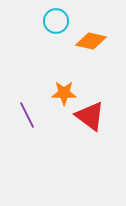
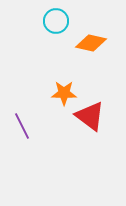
orange diamond: moved 2 px down
purple line: moved 5 px left, 11 px down
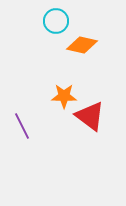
orange diamond: moved 9 px left, 2 px down
orange star: moved 3 px down
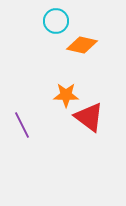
orange star: moved 2 px right, 1 px up
red triangle: moved 1 px left, 1 px down
purple line: moved 1 px up
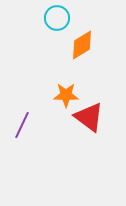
cyan circle: moved 1 px right, 3 px up
orange diamond: rotated 44 degrees counterclockwise
purple line: rotated 52 degrees clockwise
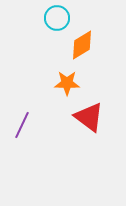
orange star: moved 1 px right, 12 px up
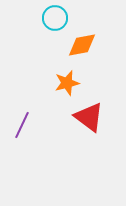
cyan circle: moved 2 px left
orange diamond: rotated 20 degrees clockwise
orange star: rotated 15 degrees counterclockwise
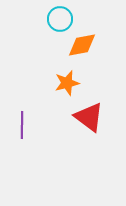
cyan circle: moved 5 px right, 1 px down
purple line: rotated 24 degrees counterclockwise
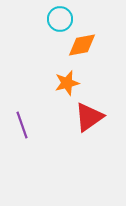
red triangle: rotated 48 degrees clockwise
purple line: rotated 20 degrees counterclockwise
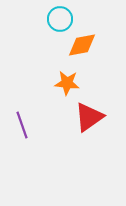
orange star: rotated 20 degrees clockwise
